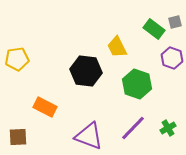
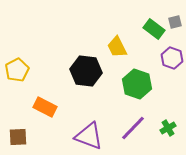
yellow pentagon: moved 11 px down; rotated 20 degrees counterclockwise
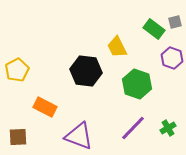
purple triangle: moved 10 px left
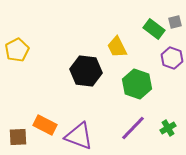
yellow pentagon: moved 20 px up
orange rectangle: moved 18 px down
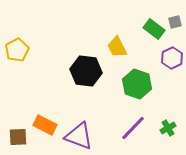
purple hexagon: rotated 15 degrees clockwise
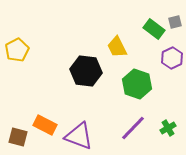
brown square: rotated 18 degrees clockwise
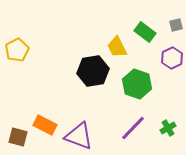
gray square: moved 1 px right, 3 px down
green rectangle: moved 9 px left, 3 px down
black hexagon: moved 7 px right; rotated 16 degrees counterclockwise
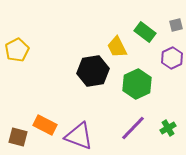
green hexagon: rotated 16 degrees clockwise
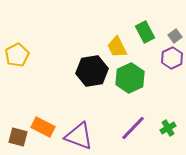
gray square: moved 1 px left, 11 px down; rotated 24 degrees counterclockwise
green rectangle: rotated 25 degrees clockwise
yellow pentagon: moved 5 px down
black hexagon: moved 1 px left
green hexagon: moved 7 px left, 6 px up
orange rectangle: moved 2 px left, 2 px down
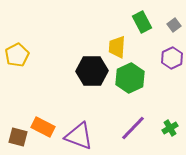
green rectangle: moved 3 px left, 10 px up
gray square: moved 1 px left, 11 px up
yellow trapezoid: rotated 30 degrees clockwise
black hexagon: rotated 8 degrees clockwise
green cross: moved 2 px right
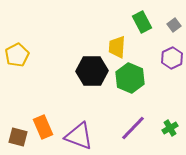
green hexagon: rotated 12 degrees counterclockwise
orange rectangle: rotated 40 degrees clockwise
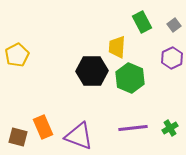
purple line: rotated 40 degrees clockwise
